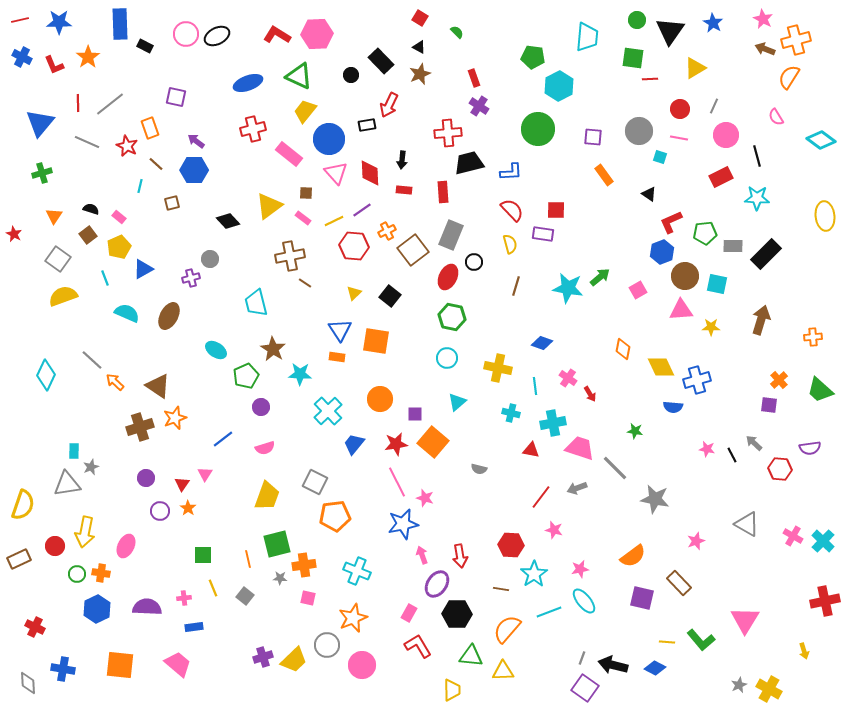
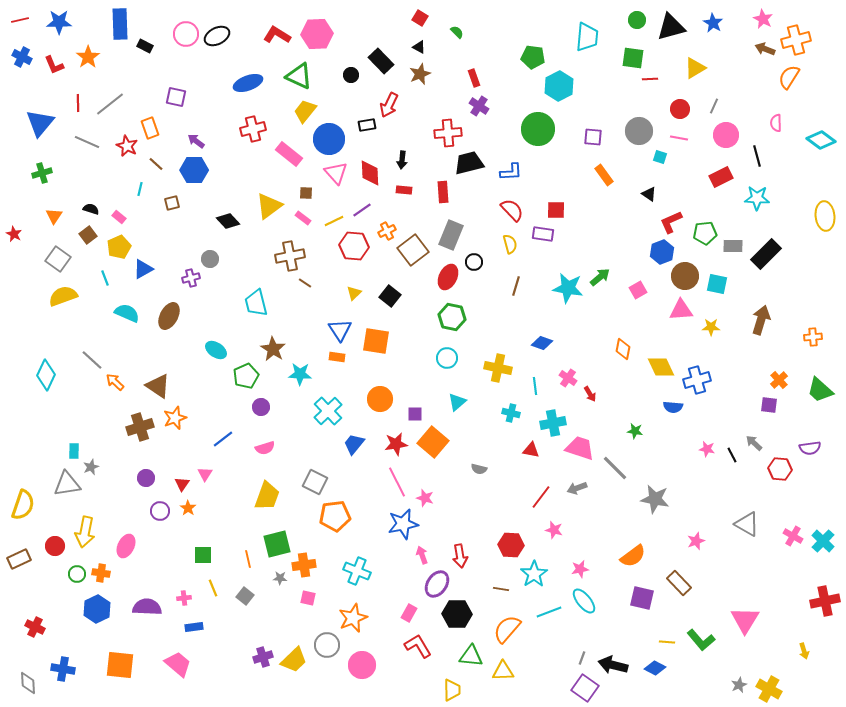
black triangle at (670, 31): moved 1 px right, 4 px up; rotated 40 degrees clockwise
pink semicircle at (776, 117): moved 6 px down; rotated 30 degrees clockwise
cyan line at (140, 186): moved 3 px down
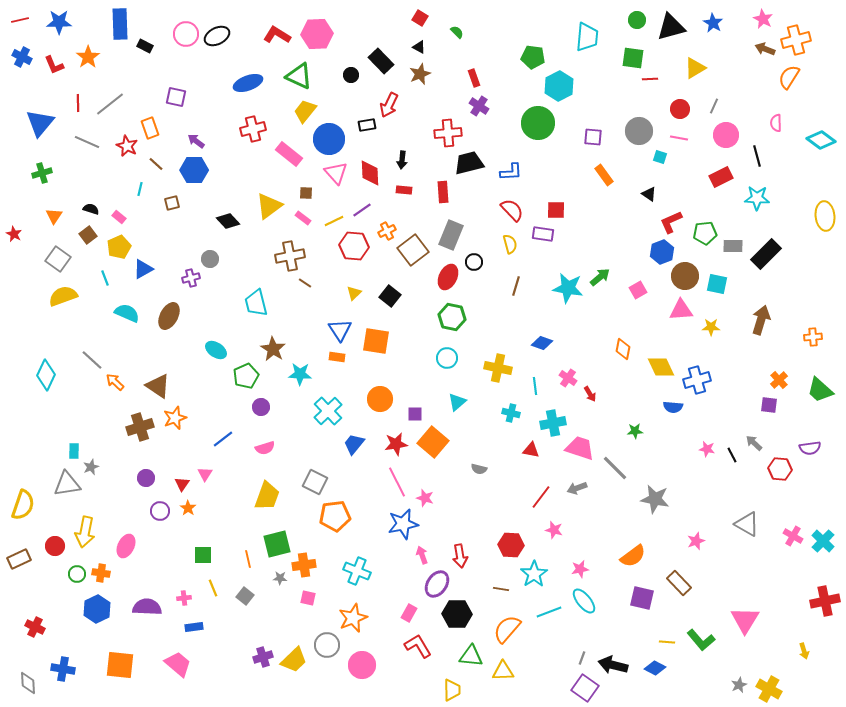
green circle at (538, 129): moved 6 px up
green star at (635, 431): rotated 14 degrees counterclockwise
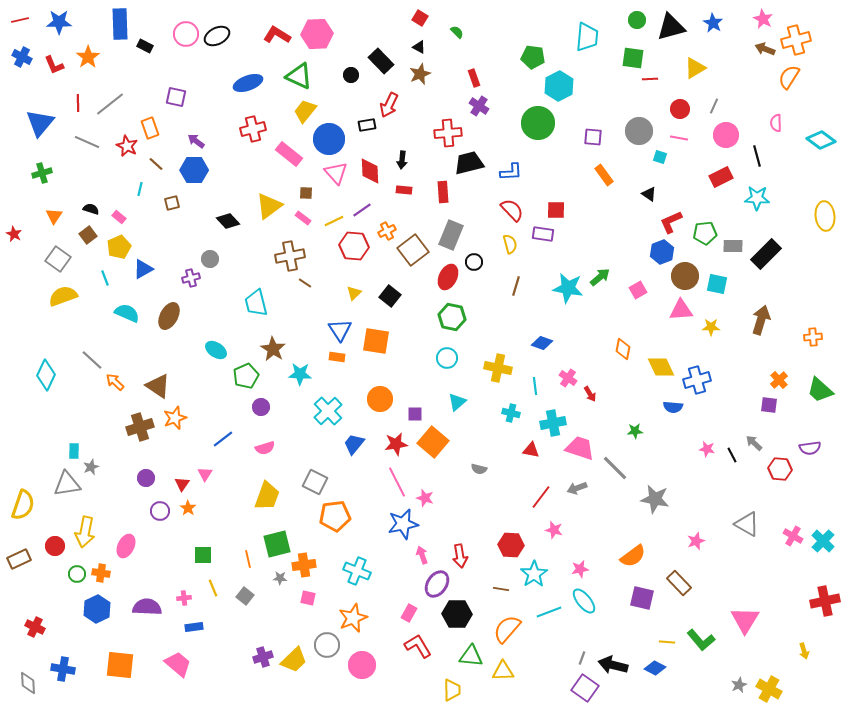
red diamond at (370, 173): moved 2 px up
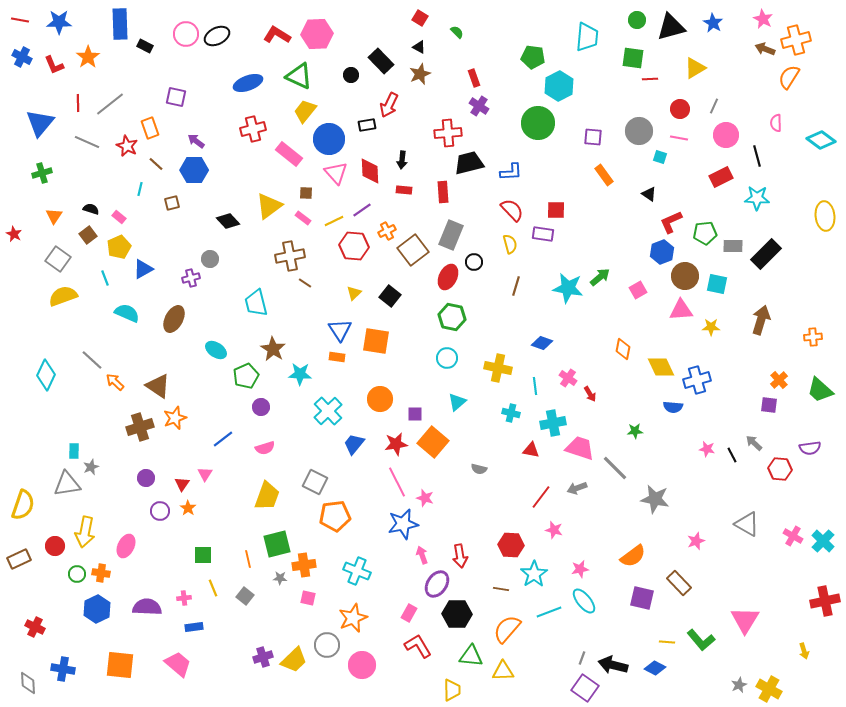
red line at (20, 20): rotated 24 degrees clockwise
brown ellipse at (169, 316): moved 5 px right, 3 px down
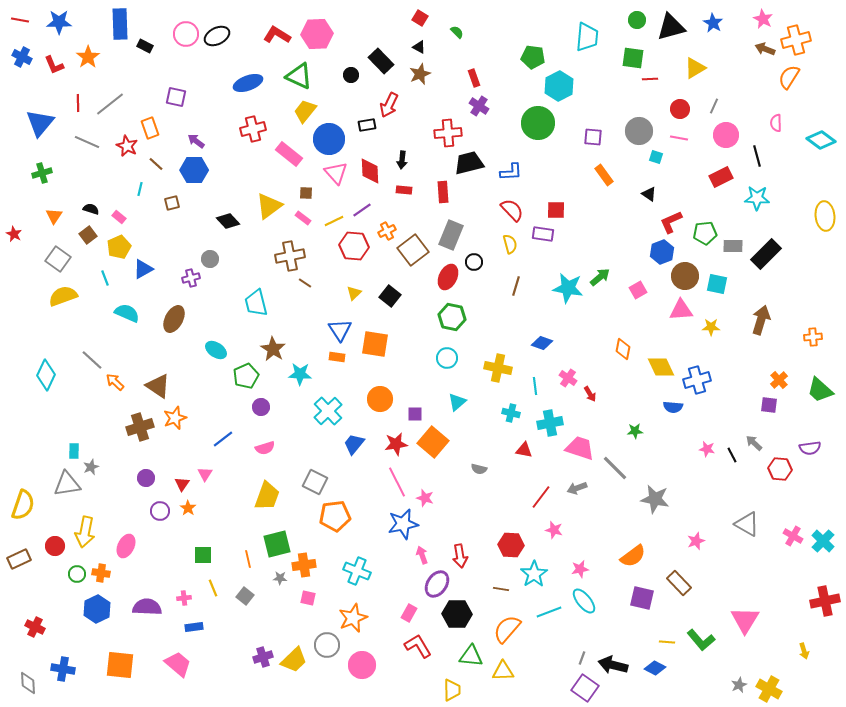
cyan square at (660, 157): moved 4 px left
orange square at (376, 341): moved 1 px left, 3 px down
cyan cross at (553, 423): moved 3 px left
red triangle at (531, 450): moved 7 px left
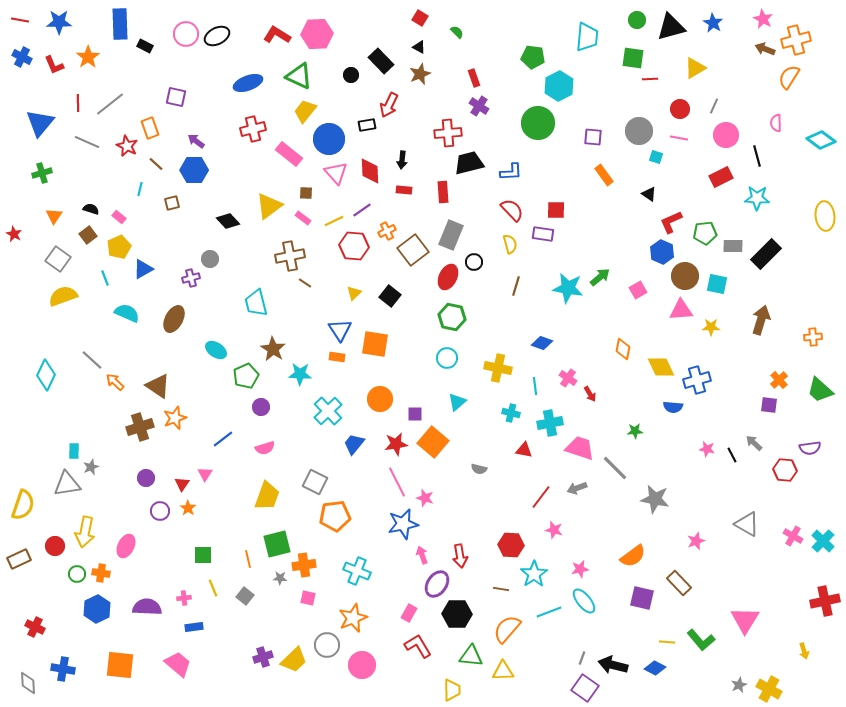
blue hexagon at (662, 252): rotated 15 degrees counterclockwise
red hexagon at (780, 469): moved 5 px right, 1 px down
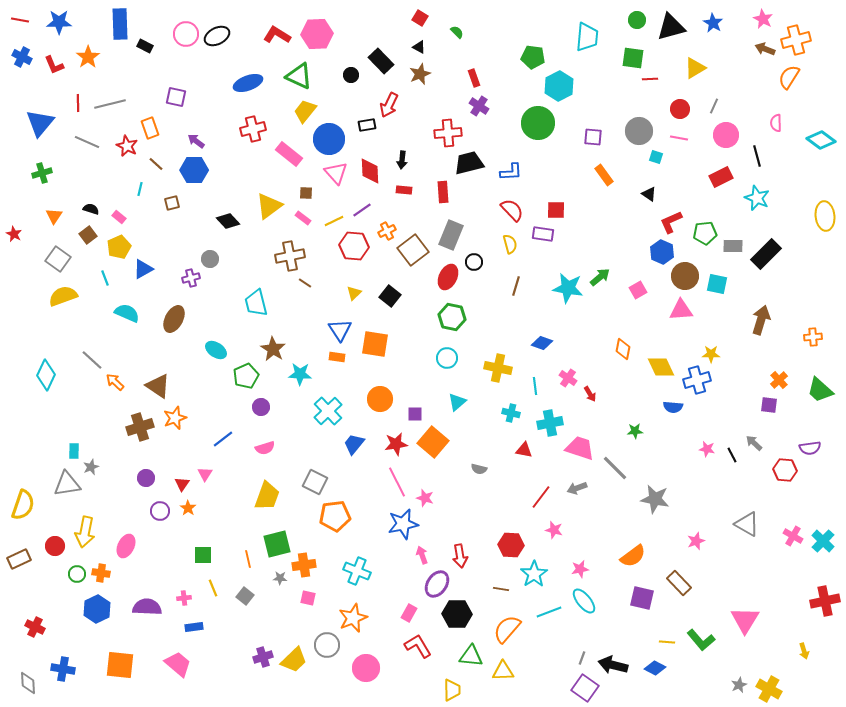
gray line at (110, 104): rotated 24 degrees clockwise
cyan star at (757, 198): rotated 20 degrees clockwise
yellow star at (711, 327): moved 27 px down
pink circle at (362, 665): moved 4 px right, 3 px down
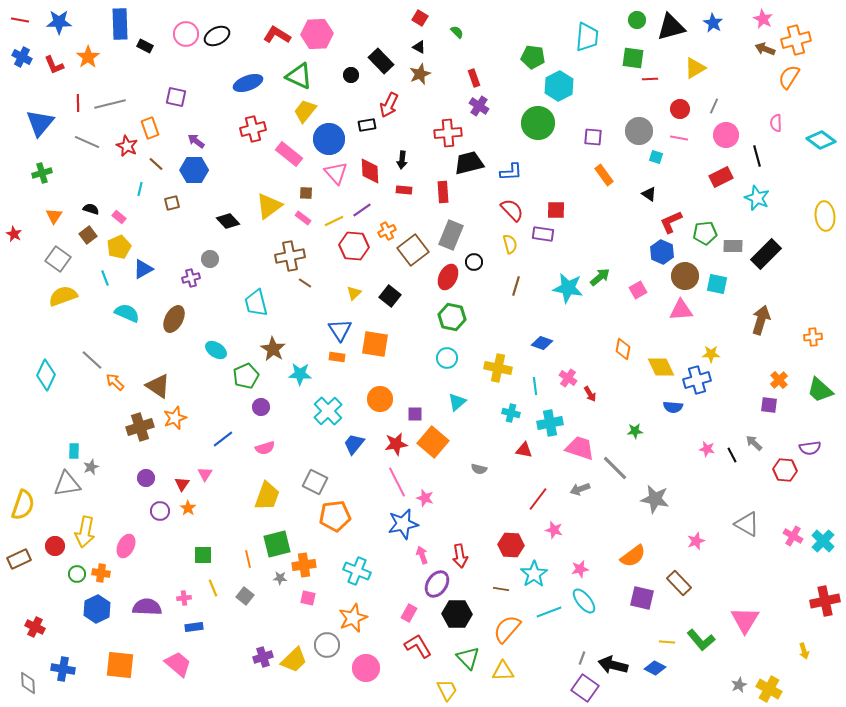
gray arrow at (577, 488): moved 3 px right, 1 px down
red line at (541, 497): moved 3 px left, 2 px down
green triangle at (471, 656): moved 3 px left, 2 px down; rotated 40 degrees clockwise
yellow trapezoid at (452, 690): moved 5 px left; rotated 25 degrees counterclockwise
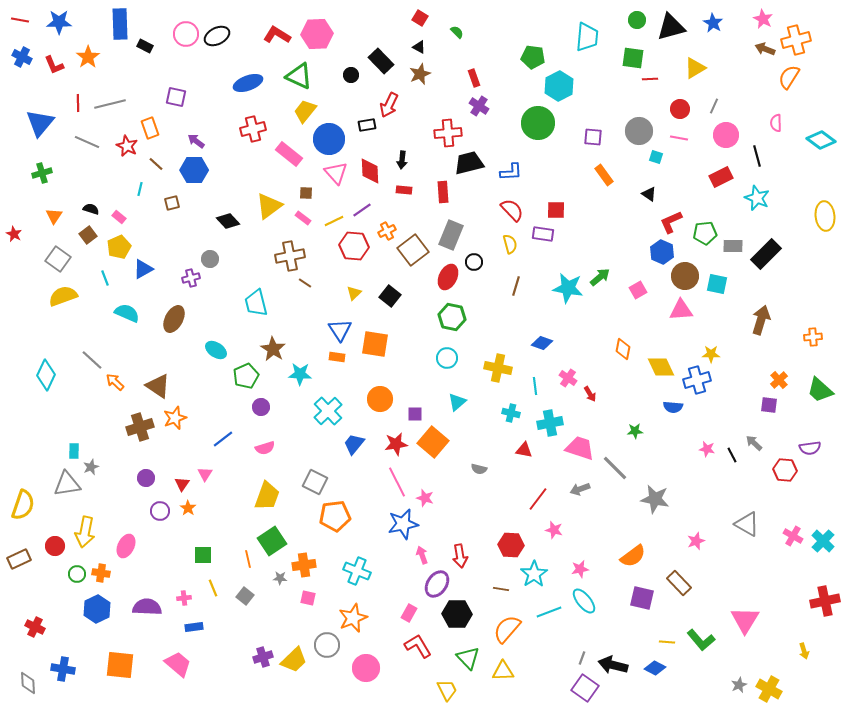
green square at (277, 544): moved 5 px left, 3 px up; rotated 20 degrees counterclockwise
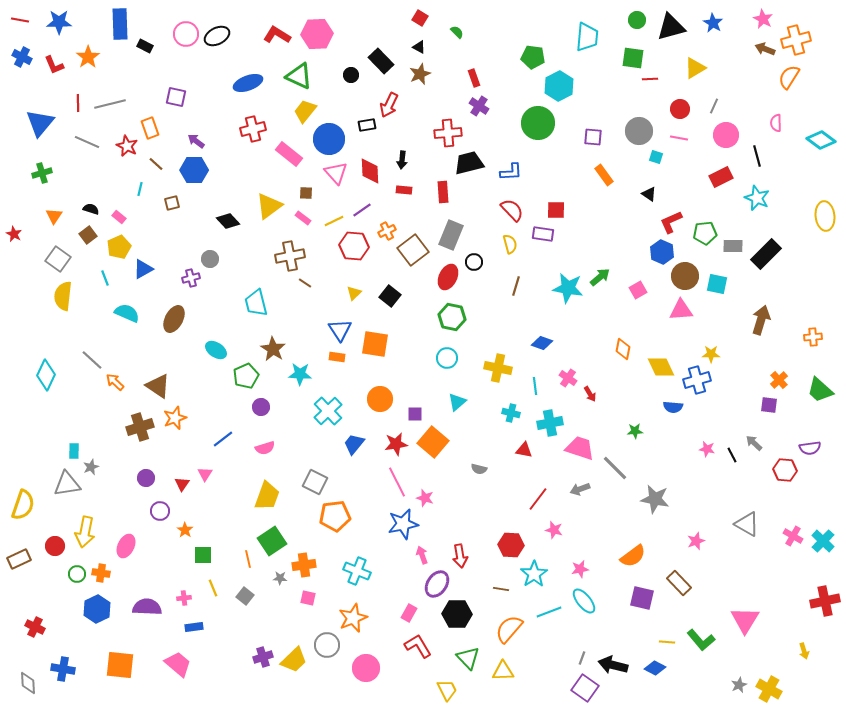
yellow semicircle at (63, 296): rotated 64 degrees counterclockwise
orange star at (188, 508): moved 3 px left, 22 px down
orange semicircle at (507, 629): moved 2 px right
